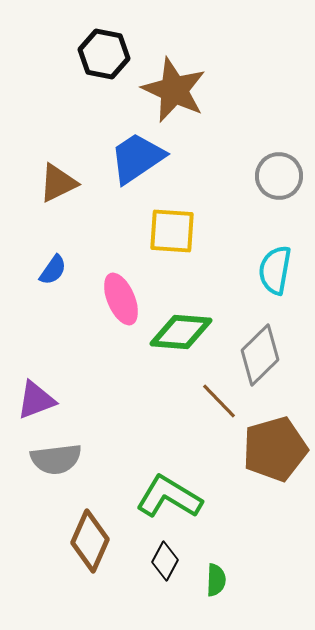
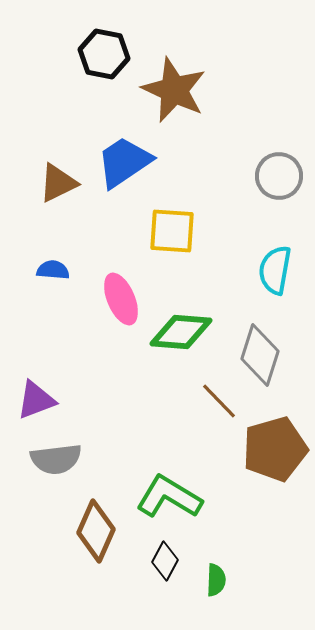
blue trapezoid: moved 13 px left, 4 px down
blue semicircle: rotated 120 degrees counterclockwise
gray diamond: rotated 28 degrees counterclockwise
brown diamond: moved 6 px right, 10 px up
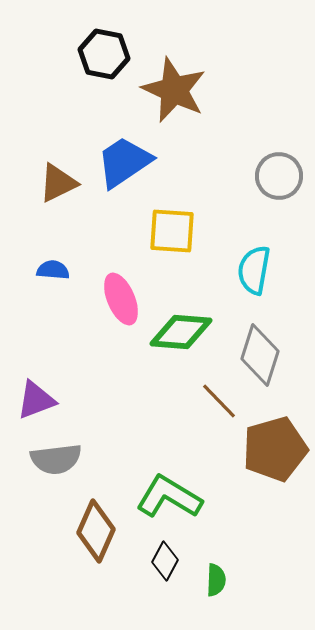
cyan semicircle: moved 21 px left
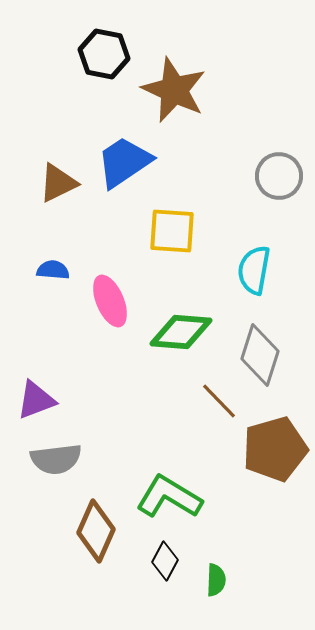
pink ellipse: moved 11 px left, 2 px down
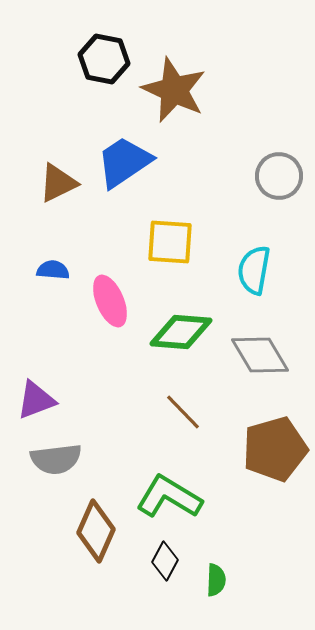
black hexagon: moved 5 px down
yellow square: moved 2 px left, 11 px down
gray diamond: rotated 48 degrees counterclockwise
brown line: moved 36 px left, 11 px down
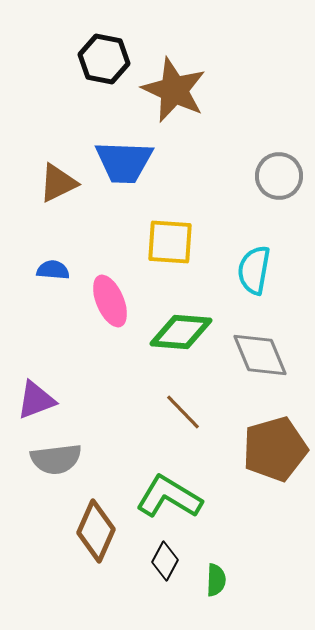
blue trapezoid: rotated 144 degrees counterclockwise
gray diamond: rotated 8 degrees clockwise
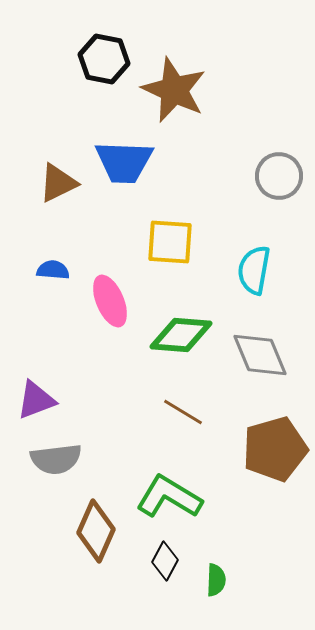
green diamond: moved 3 px down
brown line: rotated 15 degrees counterclockwise
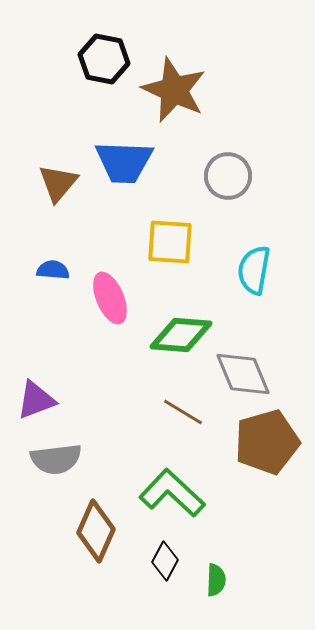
gray circle: moved 51 px left
brown triangle: rotated 24 degrees counterclockwise
pink ellipse: moved 3 px up
gray diamond: moved 17 px left, 19 px down
brown pentagon: moved 8 px left, 7 px up
green L-shape: moved 3 px right, 4 px up; rotated 12 degrees clockwise
